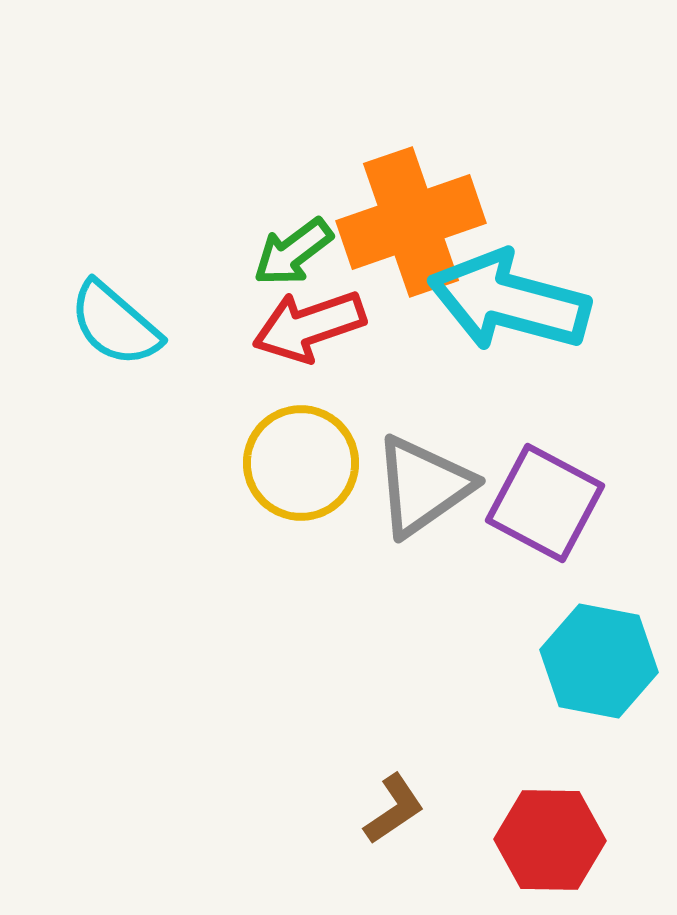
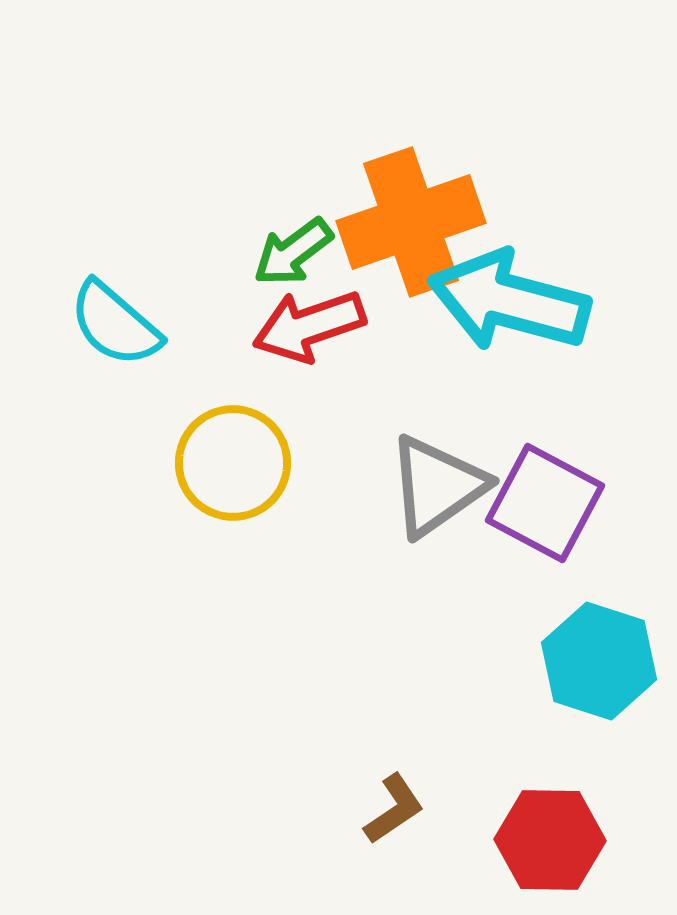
yellow circle: moved 68 px left
gray triangle: moved 14 px right
cyan hexagon: rotated 7 degrees clockwise
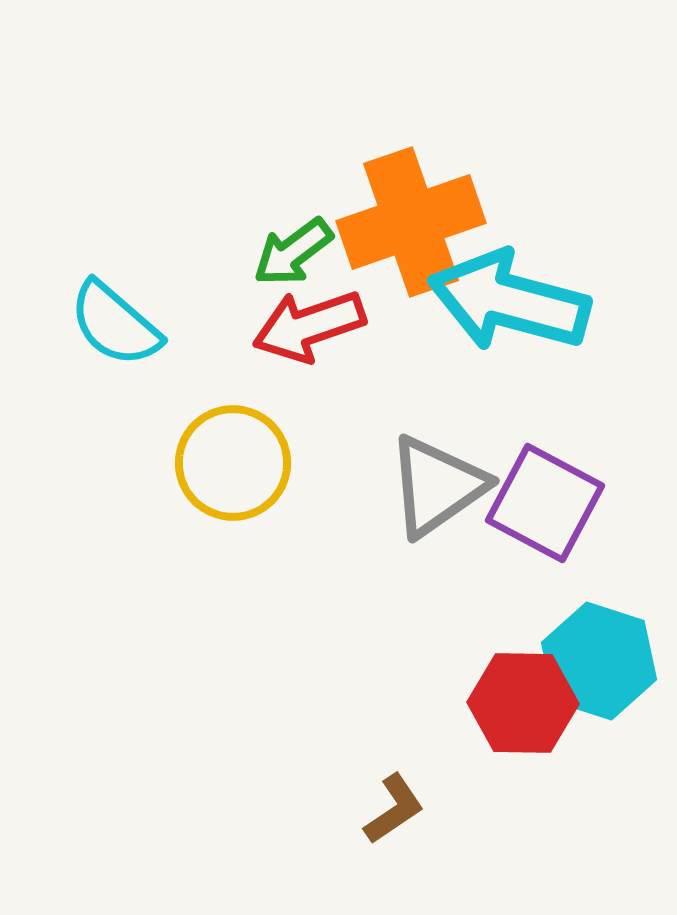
red hexagon: moved 27 px left, 137 px up
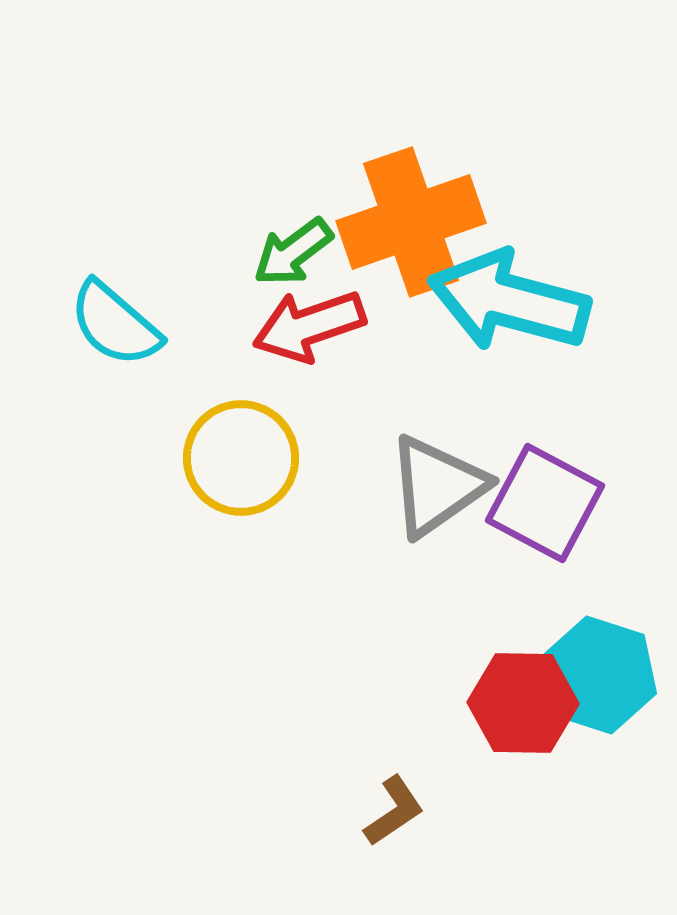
yellow circle: moved 8 px right, 5 px up
cyan hexagon: moved 14 px down
brown L-shape: moved 2 px down
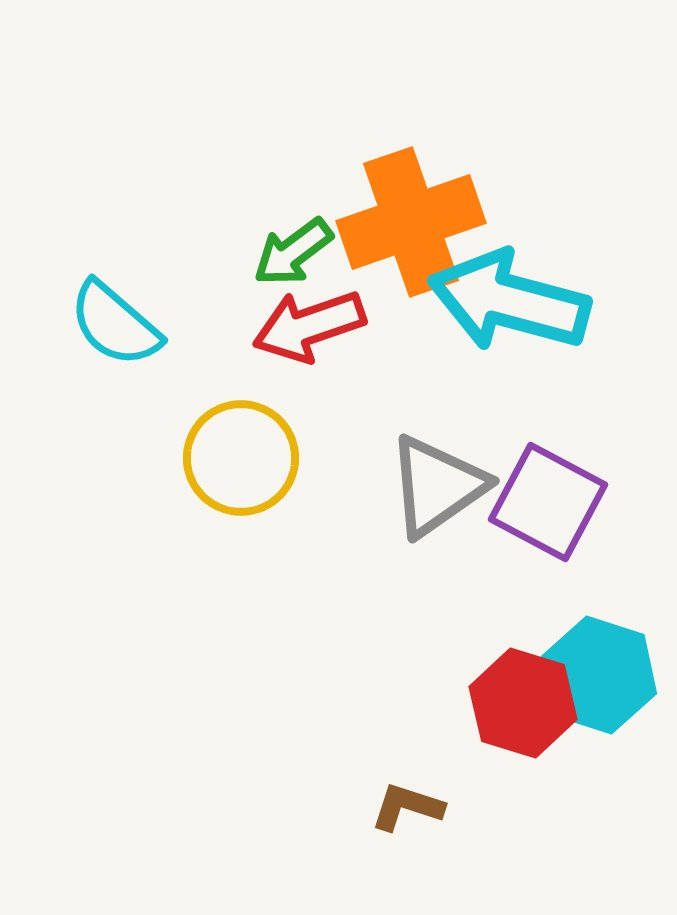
purple square: moved 3 px right, 1 px up
red hexagon: rotated 16 degrees clockwise
brown L-shape: moved 13 px right, 4 px up; rotated 128 degrees counterclockwise
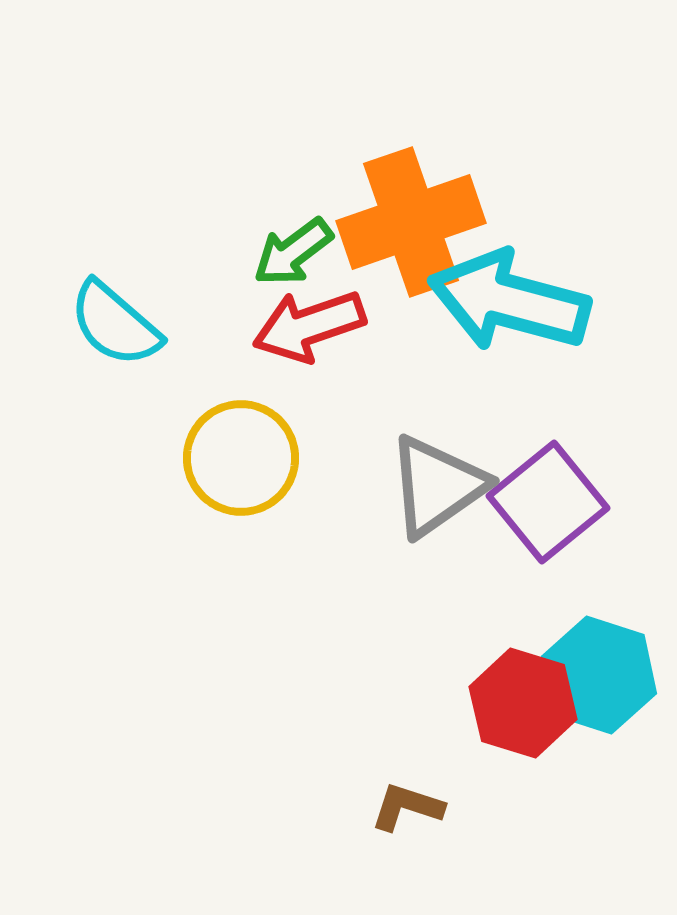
purple square: rotated 23 degrees clockwise
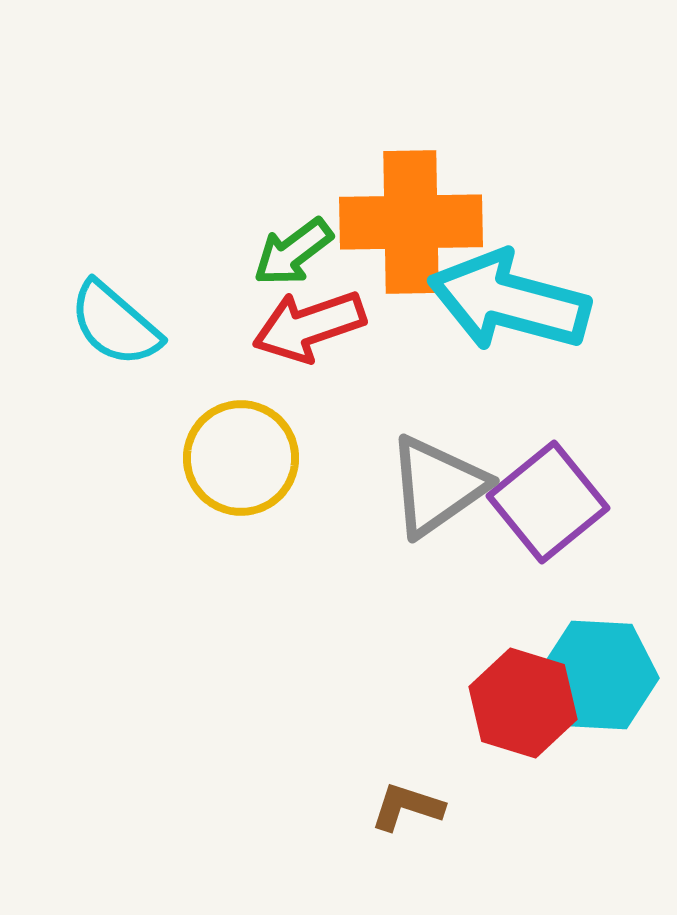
orange cross: rotated 18 degrees clockwise
cyan hexagon: rotated 15 degrees counterclockwise
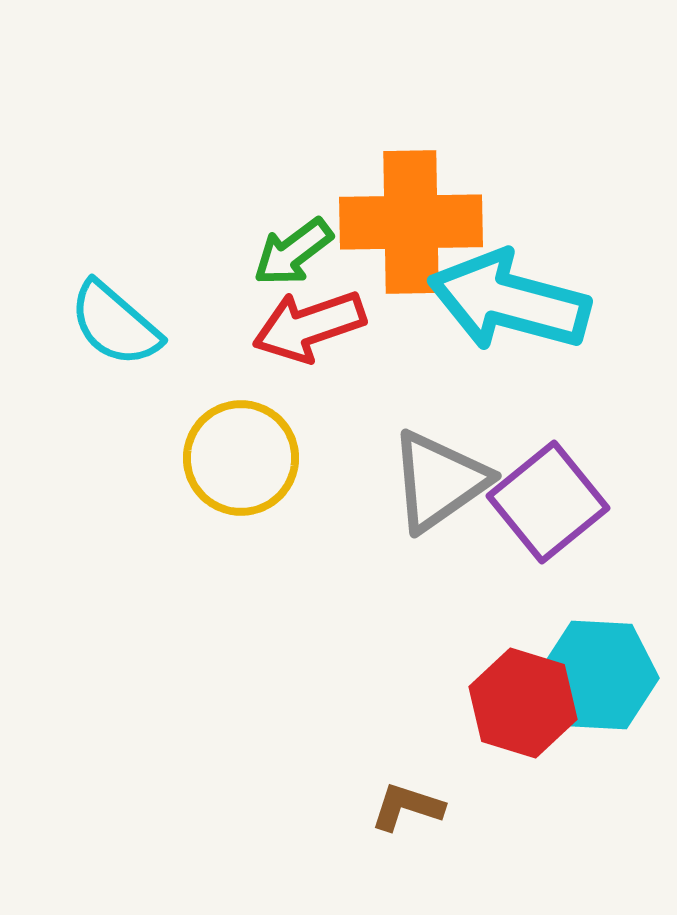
gray triangle: moved 2 px right, 5 px up
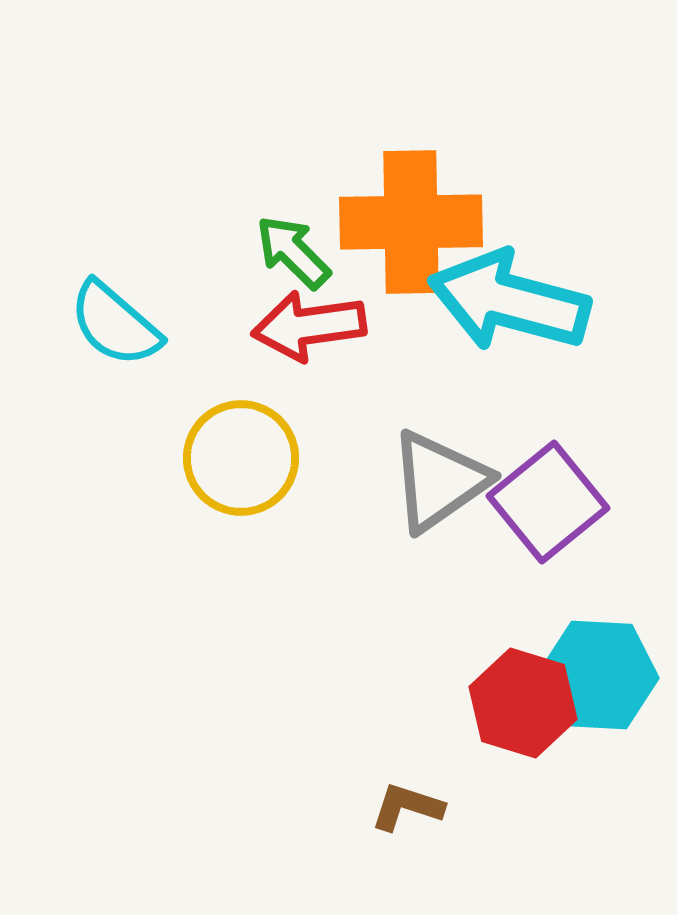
green arrow: rotated 82 degrees clockwise
red arrow: rotated 11 degrees clockwise
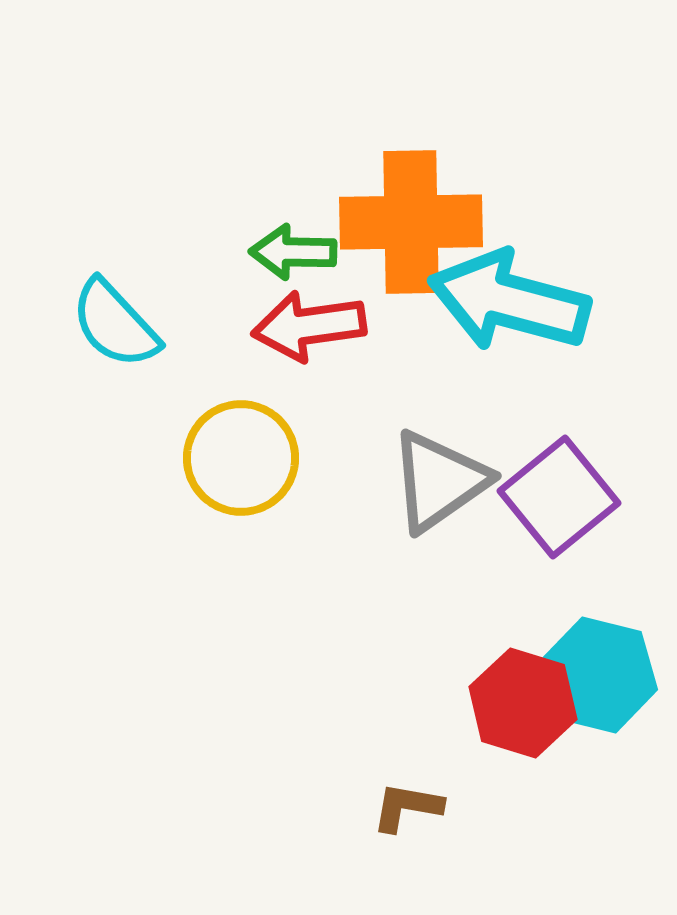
green arrow: rotated 44 degrees counterclockwise
cyan semicircle: rotated 6 degrees clockwise
purple square: moved 11 px right, 5 px up
cyan hexagon: rotated 11 degrees clockwise
brown L-shape: rotated 8 degrees counterclockwise
